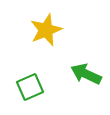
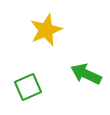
green square: moved 2 px left
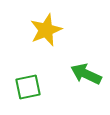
green square: rotated 12 degrees clockwise
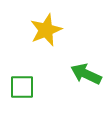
green square: moved 6 px left; rotated 12 degrees clockwise
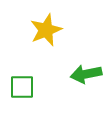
green arrow: rotated 36 degrees counterclockwise
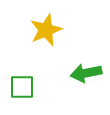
green arrow: moved 1 px up
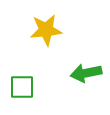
yellow star: rotated 16 degrees clockwise
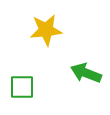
green arrow: rotated 32 degrees clockwise
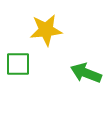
green square: moved 4 px left, 23 px up
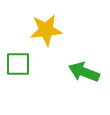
green arrow: moved 2 px left, 1 px up
